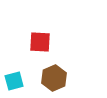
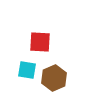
cyan square: moved 13 px right, 11 px up; rotated 24 degrees clockwise
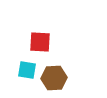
brown hexagon: rotated 20 degrees clockwise
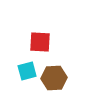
cyan square: moved 1 px down; rotated 24 degrees counterclockwise
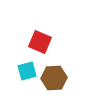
red square: rotated 20 degrees clockwise
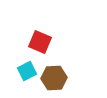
cyan square: rotated 12 degrees counterclockwise
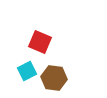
brown hexagon: rotated 10 degrees clockwise
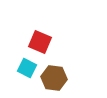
cyan square: moved 3 px up; rotated 36 degrees counterclockwise
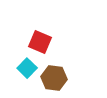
cyan square: rotated 18 degrees clockwise
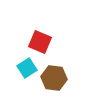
cyan square: rotated 12 degrees clockwise
